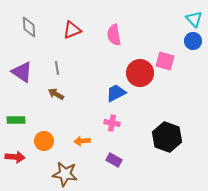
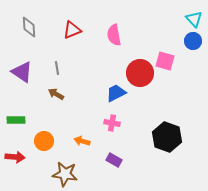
orange arrow: rotated 21 degrees clockwise
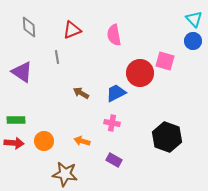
gray line: moved 11 px up
brown arrow: moved 25 px right, 1 px up
red arrow: moved 1 px left, 14 px up
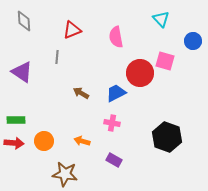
cyan triangle: moved 33 px left
gray diamond: moved 5 px left, 6 px up
pink semicircle: moved 2 px right, 2 px down
gray line: rotated 16 degrees clockwise
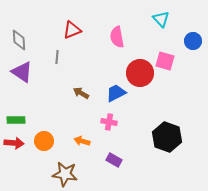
gray diamond: moved 5 px left, 19 px down
pink semicircle: moved 1 px right
pink cross: moved 3 px left, 1 px up
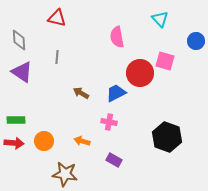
cyan triangle: moved 1 px left
red triangle: moved 15 px left, 12 px up; rotated 36 degrees clockwise
blue circle: moved 3 px right
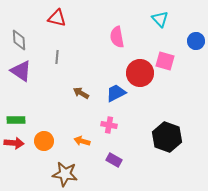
purple triangle: moved 1 px left, 1 px up
pink cross: moved 3 px down
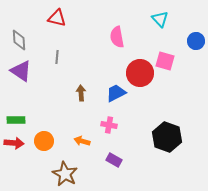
brown arrow: rotated 56 degrees clockwise
brown star: rotated 20 degrees clockwise
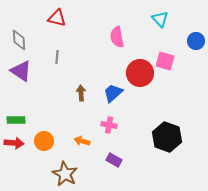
blue trapezoid: moved 3 px left; rotated 15 degrees counterclockwise
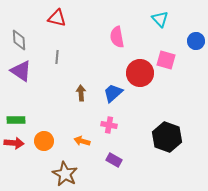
pink square: moved 1 px right, 1 px up
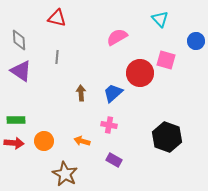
pink semicircle: rotated 70 degrees clockwise
